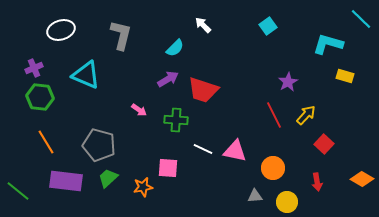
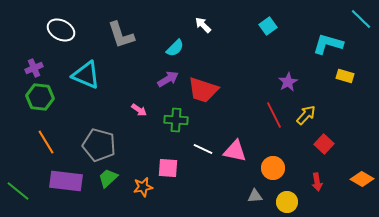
white ellipse: rotated 44 degrees clockwise
gray L-shape: rotated 148 degrees clockwise
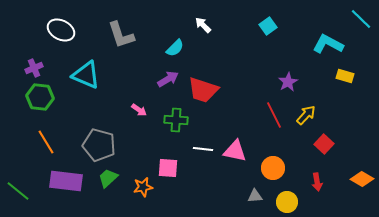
cyan L-shape: rotated 12 degrees clockwise
white line: rotated 18 degrees counterclockwise
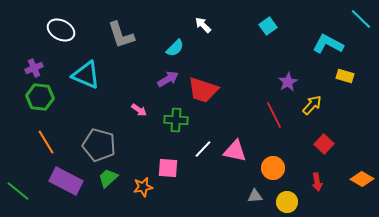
yellow arrow: moved 6 px right, 10 px up
white line: rotated 54 degrees counterclockwise
purple rectangle: rotated 20 degrees clockwise
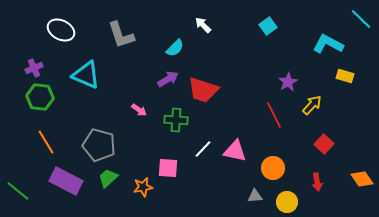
orange diamond: rotated 25 degrees clockwise
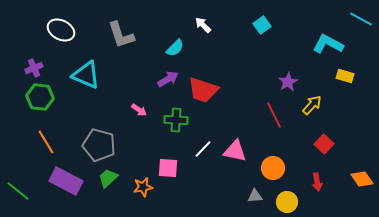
cyan line: rotated 15 degrees counterclockwise
cyan square: moved 6 px left, 1 px up
